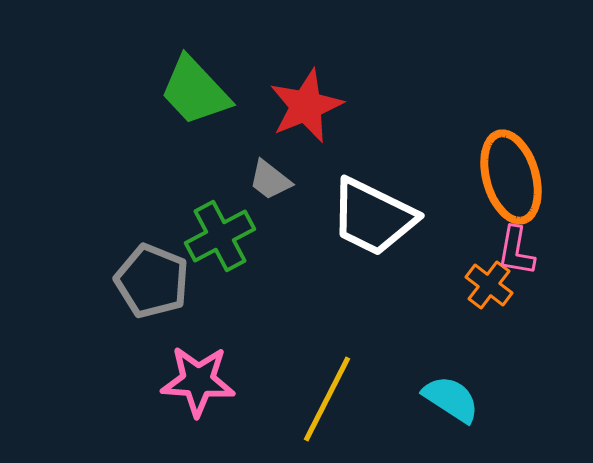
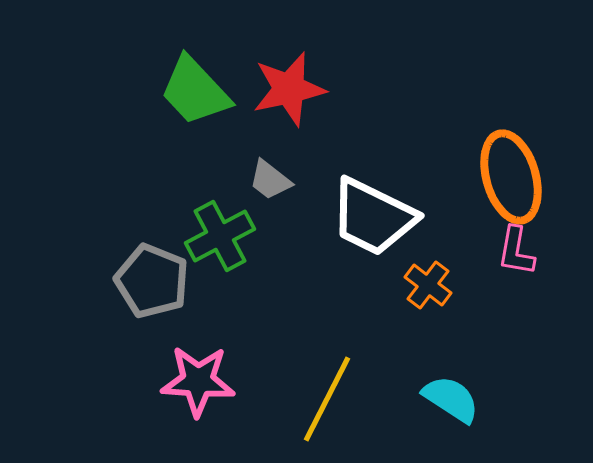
red star: moved 17 px left, 17 px up; rotated 10 degrees clockwise
orange cross: moved 61 px left
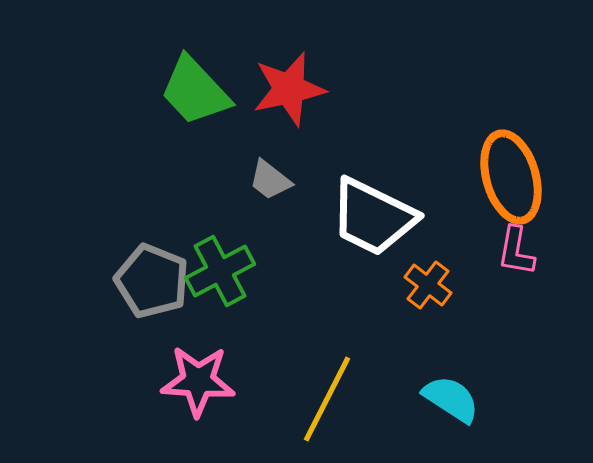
green cross: moved 35 px down
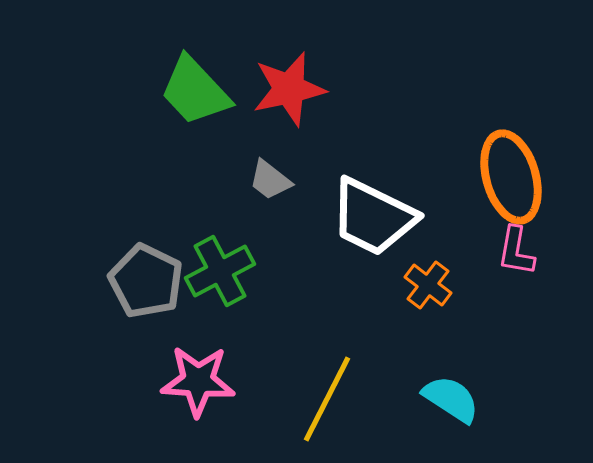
gray pentagon: moved 6 px left; rotated 4 degrees clockwise
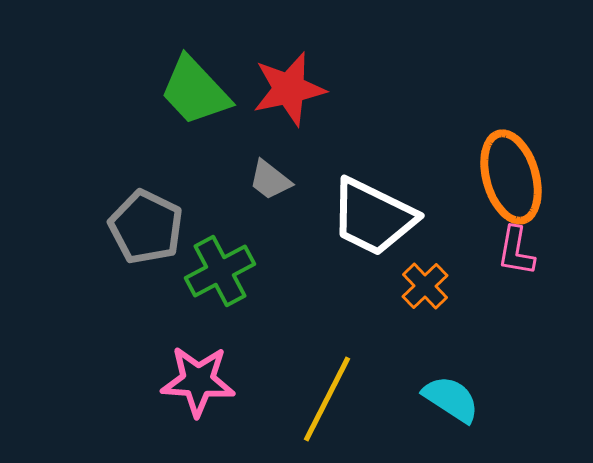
gray pentagon: moved 54 px up
orange cross: moved 3 px left, 1 px down; rotated 9 degrees clockwise
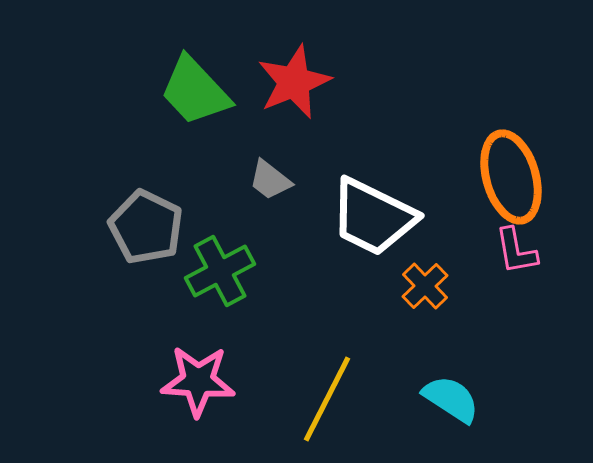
red star: moved 5 px right, 7 px up; rotated 10 degrees counterclockwise
pink L-shape: rotated 20 degrees counterclockwise
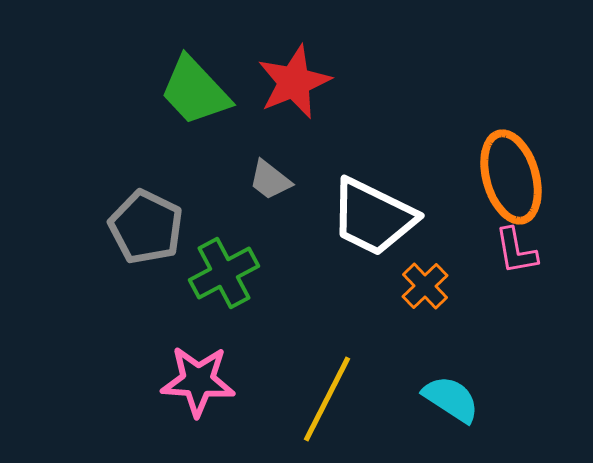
green cross: moved 4 px right, 2 px down
